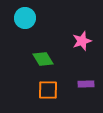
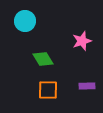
cyan circle: moved 3 px down
purple rectangle: moved 1 px right, 2 px down
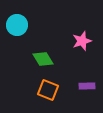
cyan circle: moved 8 px left, 4 px down
orange square: rotated 20 degrees clockwise
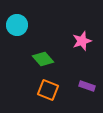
green diamond: rotated 10 degrees counterclockwise
purple rectangle: rotated 21 degrees clockwise
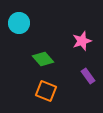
cyan circle: moved 2 px right, 2 px up
purple rectangle: moved 1 px right, 10 px up; rotated 35 degrees clockwise
orange square: moved 2 px left, 1 px down
